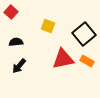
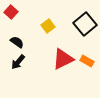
yellow square: rotated 32 degrees clockwise
black square: moved 1 px right, 10 px up
black semicircle: moved 1 px right; rotated 40 degrees clockwise
red triangle: rotated 15 degrees counterclockwise
black arrow: moved 1 px left, 4 px up
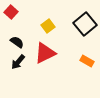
red triangle: moved 18 px left, 6 px up
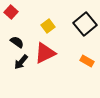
black arrow: moved 3 px right
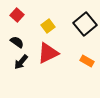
red square: moved 6 px right, 3 px down
red triangle: moved 3 px right
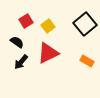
red square: moved 9 px right, 6 px down; rotated 16 degrees clockwise
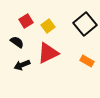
black arrow: moved 1 px right, 3 px down; rotated 28 degrees clockwise
